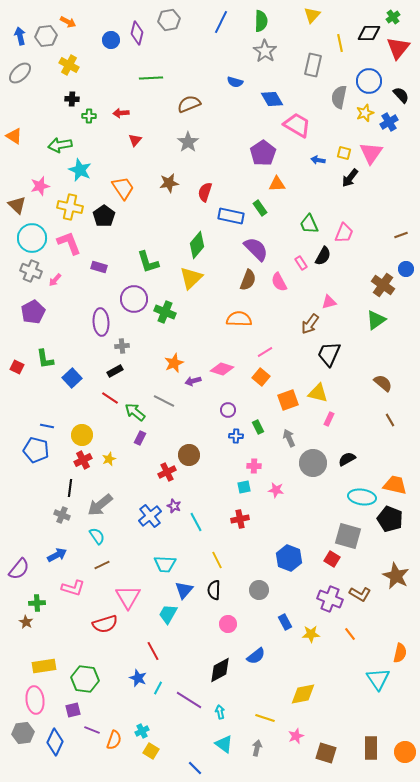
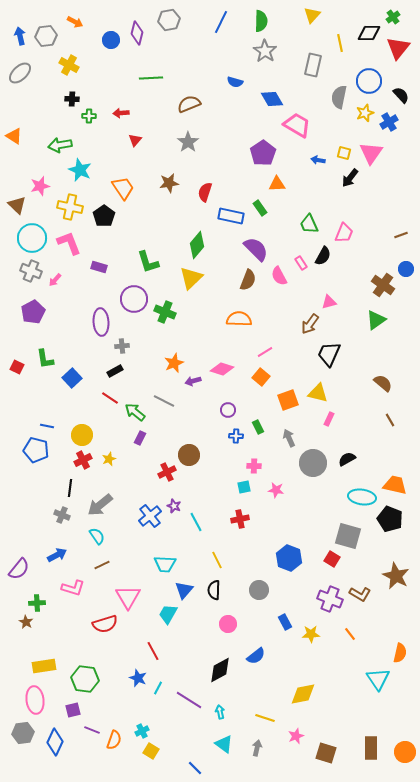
orange arrow at (68, 22): moved 7 px right
pink semicircle at (279, 282): moved 6 px up
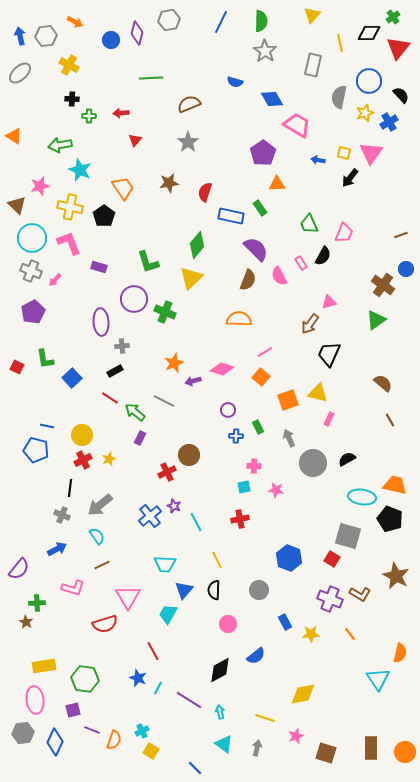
blue arrow at (57, 555): moved 6 px up
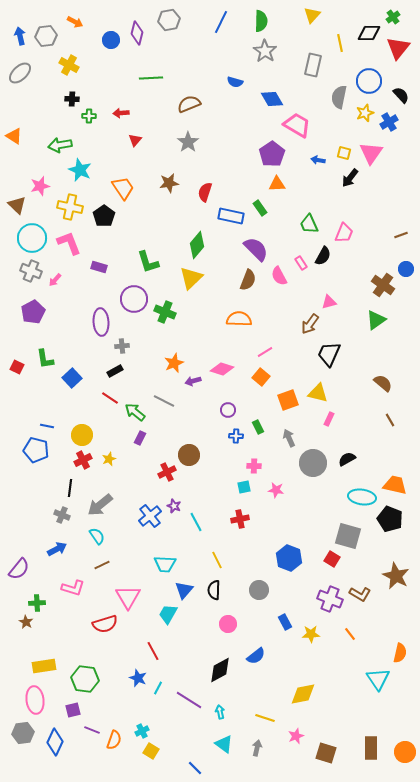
purple pentagon at (263, 153): moved 9 px right, 1 px down
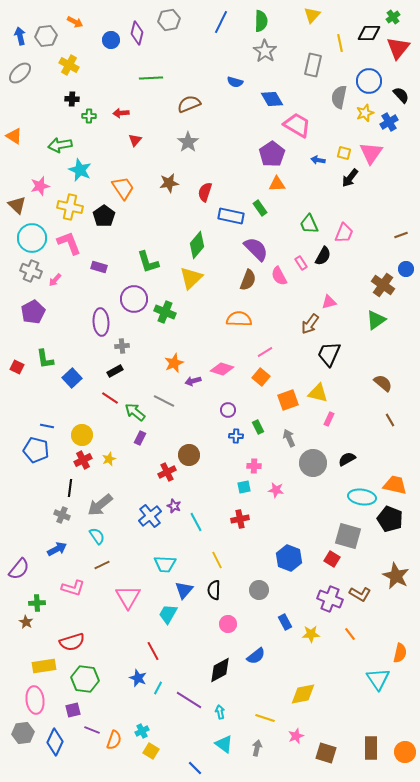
red semicircle at (105, 624): moved 33 px left, 18 px down
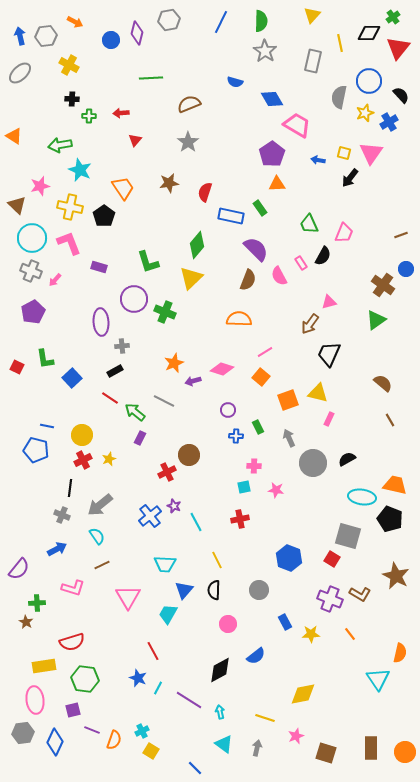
gray rectangle at (313, 65): moved 4 px up
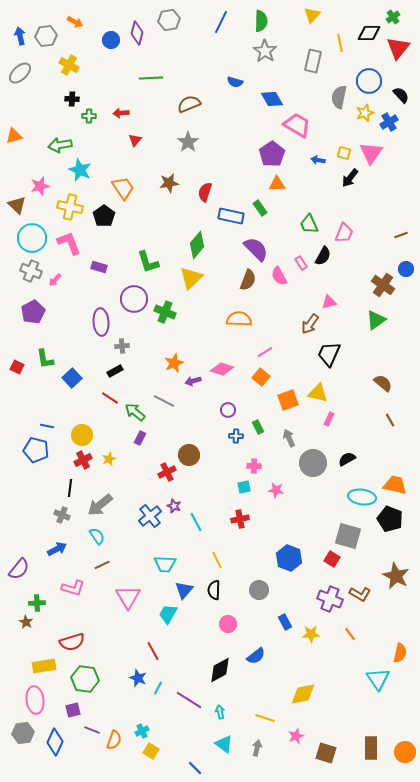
orange triangle at (14, 136): rotated 48 degrees counterclockwise
